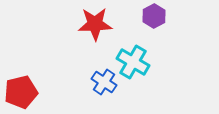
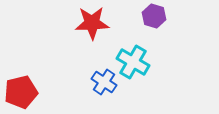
purple hexagon: rotated 15 degrees counterclockwise
red star: moved 3 px left, 1 px up
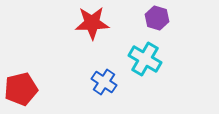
purple hexagon: moved 3 px right, 2 px down
cyan cross: moved 12 px right, 3 px up
red pentagon: moved 3 px up
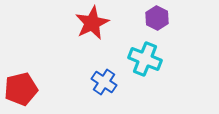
purple hexagon: rotated 10 degrees clockwise
red star: rotated 24 degrees counterclockwise
cyan cross: rotated 8 degrees counterclockwise
